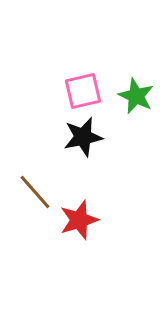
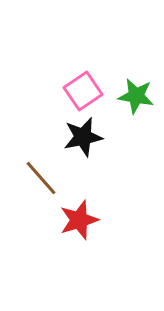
pink square: rotated 21 degrees counterclockwise
green star: rotated 15 degrees counterclockwise
brown line: moved 6 px right, 14 px up
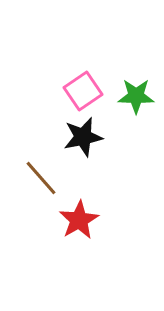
green star: rotated 9 degrees counterclockwise
red star: rotated 12 degrees counterclockwise
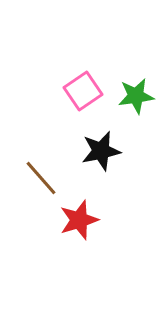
green star: rotated 9 degrees counterclockwise
black star: moved 18 px right, 14 px down
red star: rotated 12 degrees clockwise
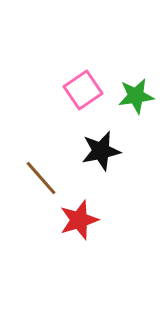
pink square: moved 1 px up
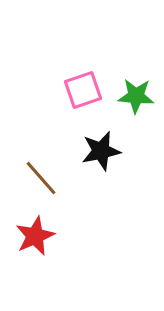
pink square: rotated 15 degrees clockwise
green star: rotated 12 degrees clockwise
red star: moved 44 px left, 16 px down; rotated 6 degrees counterclockwise
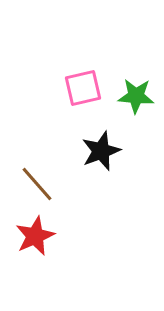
pink square: moved 2 px up; rotated 6 degrees clockwise
black star: rotated 9 degrees counterclockwise
brown line: moved 4 px left, 6 px down
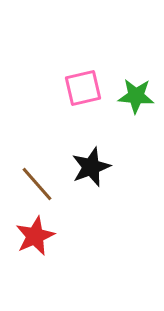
black star: moved 10 px left, 16 px down
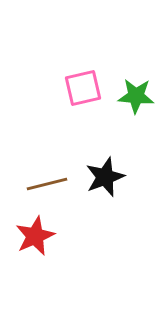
black star: moved 14 px right, 10 px down
brown line: moved 10 px right; rotated 63 degrees counterclockwise
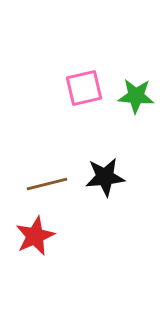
pink square: moved 1 px right
black star: rotated 15 degrees clockwise
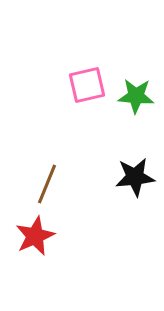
pink square: moved 3 px right, 3 px up
black star: moved 30 px right
brown line: rotated 54 degrees counterclockwise
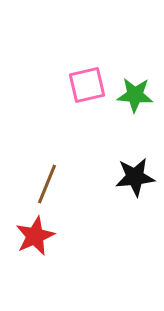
green star: moved 1 px left, 1 px up
